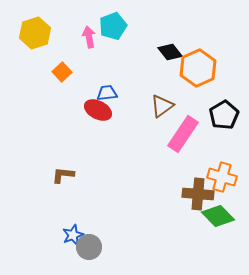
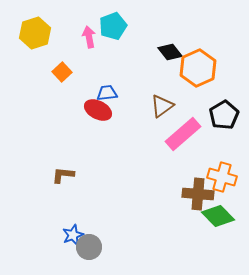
pink rectangle: rotated 15 degrees clockwise
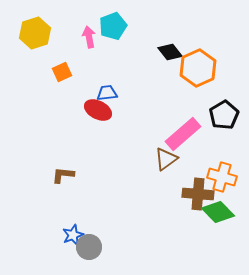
orange square: rotated 18 degrees clockwise
brown triangle: moved 4 px right, 53 px down
green diamond: moved 4 px up
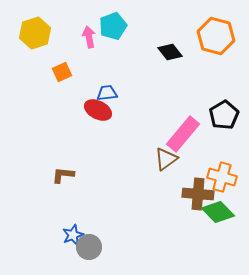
orange hexagon: moved 18 px right, 32 px up; rotated 21 degrees counterclockwise
pink rectangle: rotated 9 degrees counterclockwise
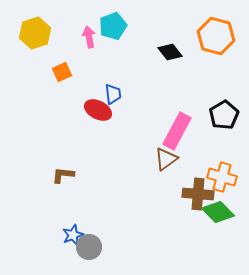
blue trapezoid: moved 6 px right, 1 px down; rotated 90 degrees clockwise
pink rectangle: moved 6 px left, 3 px up; rotated 12 degrees counterclockwise
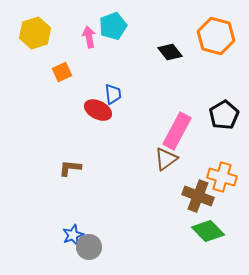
brown L-shape: moved 7 px right, 7 px up
brown cross: moved 2 px down; rotated 16 degrees clockwise
green diamond: moved 10 px left, 19 px down
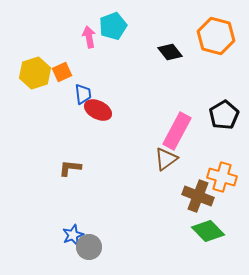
yellow hexagon: moved 40 px down
blue trapezoid: moved 30 px left
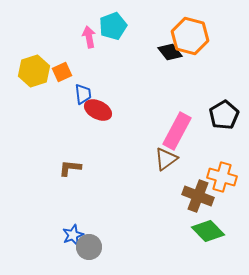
orange hexagon: moved 26 px left
yellow hexagon: moved 1 px left, 2 px up
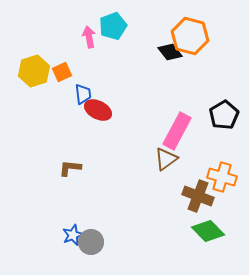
gray circle: moved 2 px right, 5 px up
